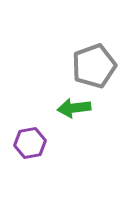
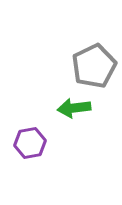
gray pentagon: rotated 6 degrees counterclockwise
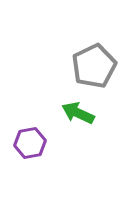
green arrow: moved 4 px right, 5 px down; rotated 32 degrees clockwise
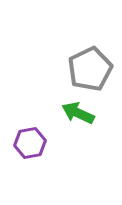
gray pentagon: moved 4 px left, 3 px down
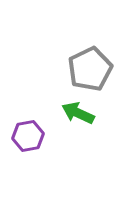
purple hexagon: moved 2 px left, 7 px up
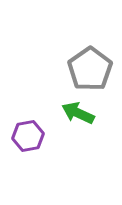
gray pentagon: rotated 9 degrees counterclockwise
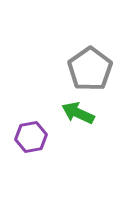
purple hexagon: moved 3 px right, 1 px down
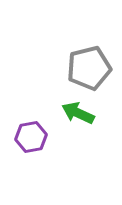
gray pentagon: moved 1 px left, 1 px up; rotated 21 degrees clockwise
